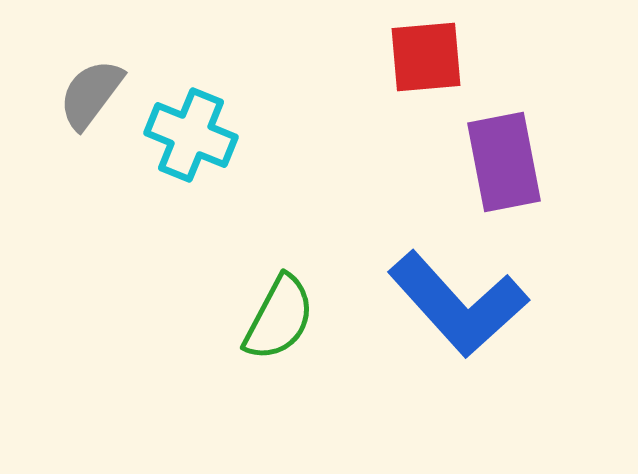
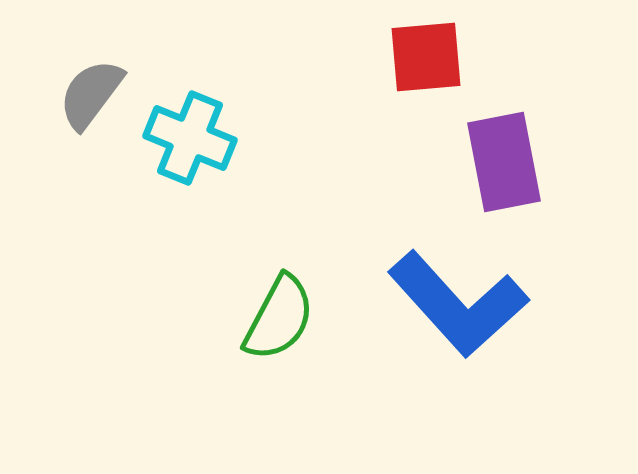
cyan cross: moved 1 px left, 3 px down
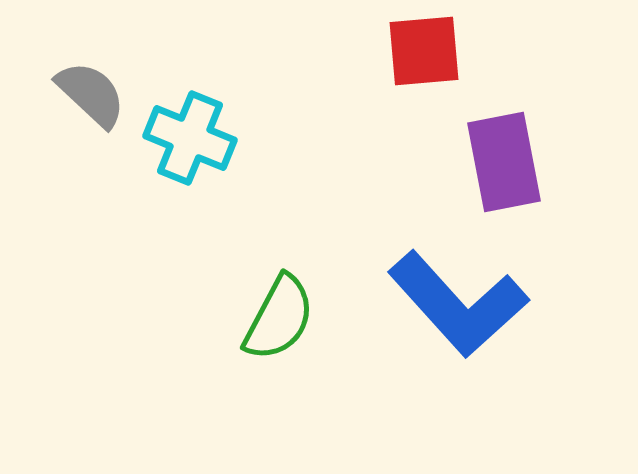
red square: moved 2 px left, 6 px up
gray semicircle: rotated 96 degrees clockwise
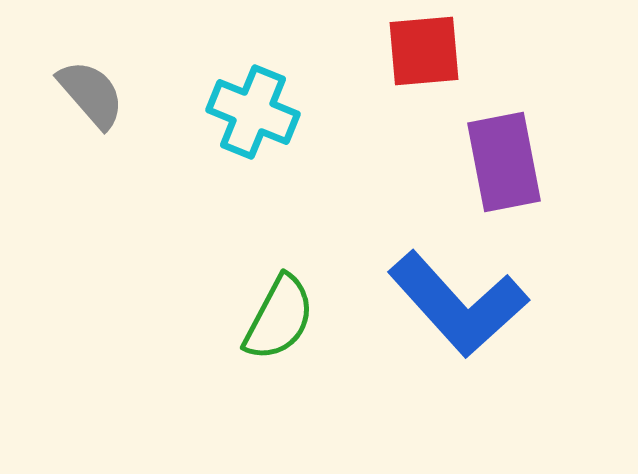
gray semicircle: rotated 6 degrees clockwise
cyan cross: moved 63 px right, 26 px up
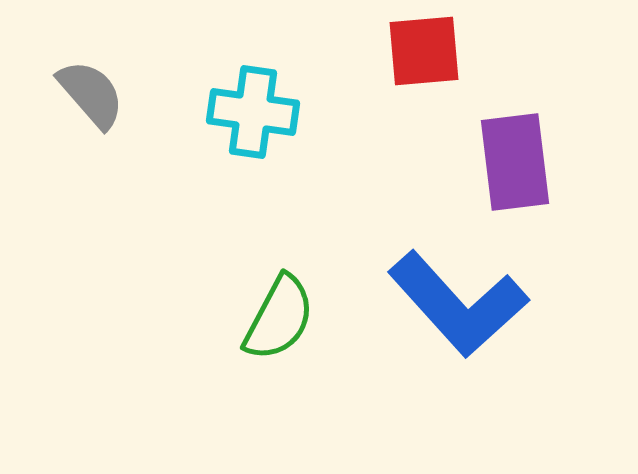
cyan cross: rotated 14 degrees counterclockwise
purple rectangle: moved 11 px right; rotated 4 degrees clockwise
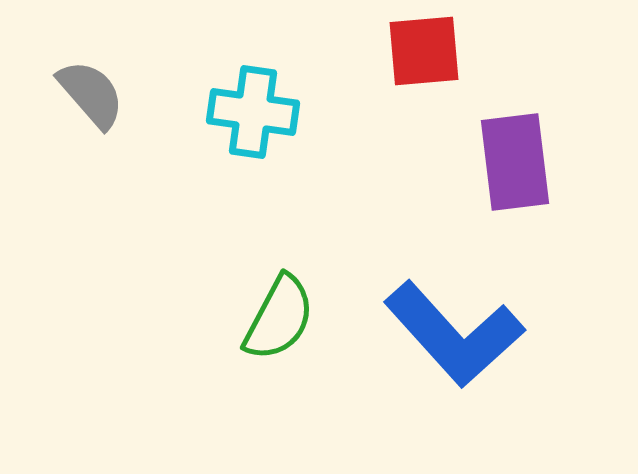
blue L-shape: moved 4 px left, 30 px down
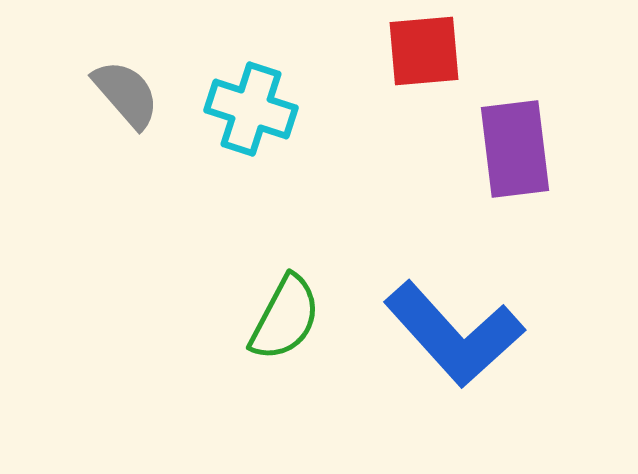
gray semicircle: moved 35 px right
cyan cross: moved 2 px left, 3 px up; rotated 10 degrees clockwise
purple rectangle: moved 13 px up
green semicircle: moved 6 px right
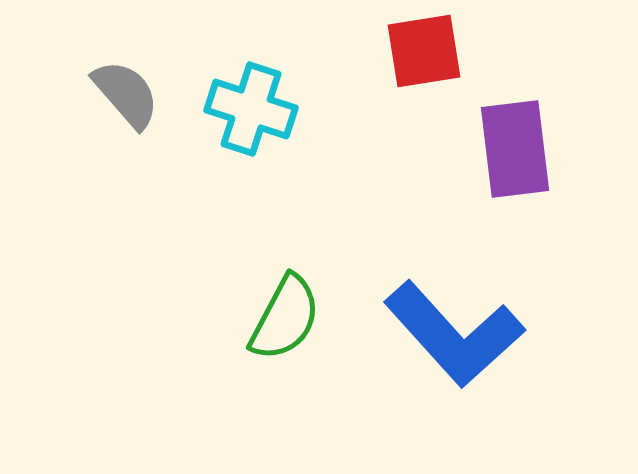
red square: rotated 4 degrees counterclockwise
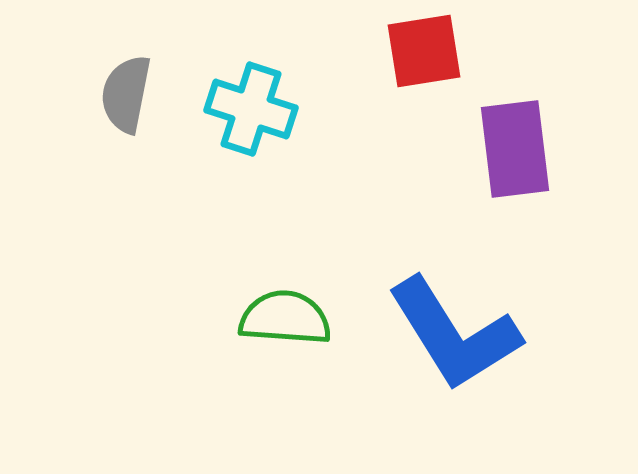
gray semicircle: rotated 128 degrees counterclockwise
green semicircle: rotated 114 degrees counterclockwise
blue L-shape: rotated 10 degrees clockwise
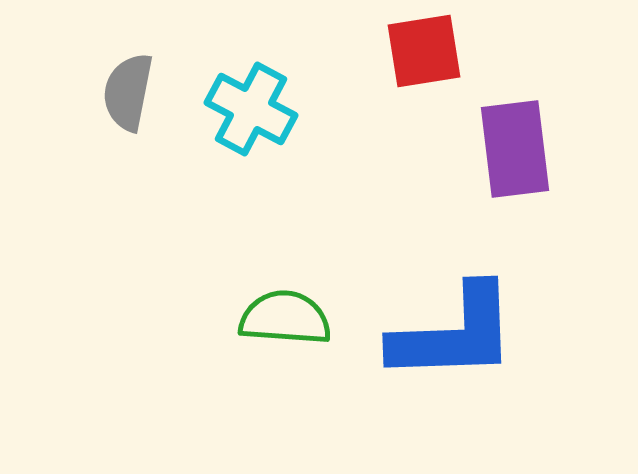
gray semicircle: moved 2 px right, 2 px up
cyan cross: rotated 10 degrees clockwise
blue L-shape: rotated 60 degrees counterclockwise
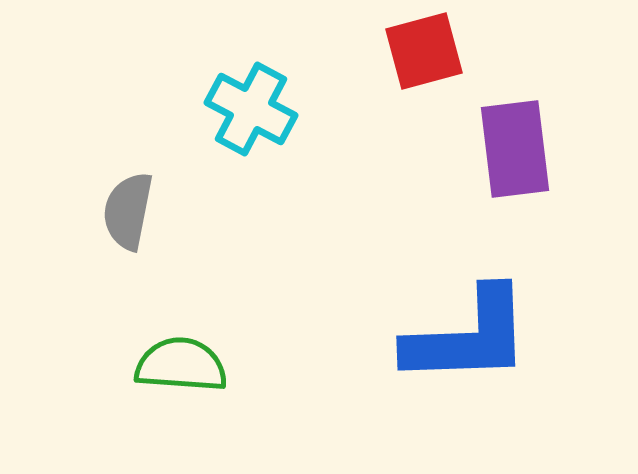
red square: rotated 6 degrees counterclockwise
gray semicircle: moved 119 px down
green semicircle: moved 104 px left, 47 px down
blue L-shape: moved 14 px right, 3 px down
